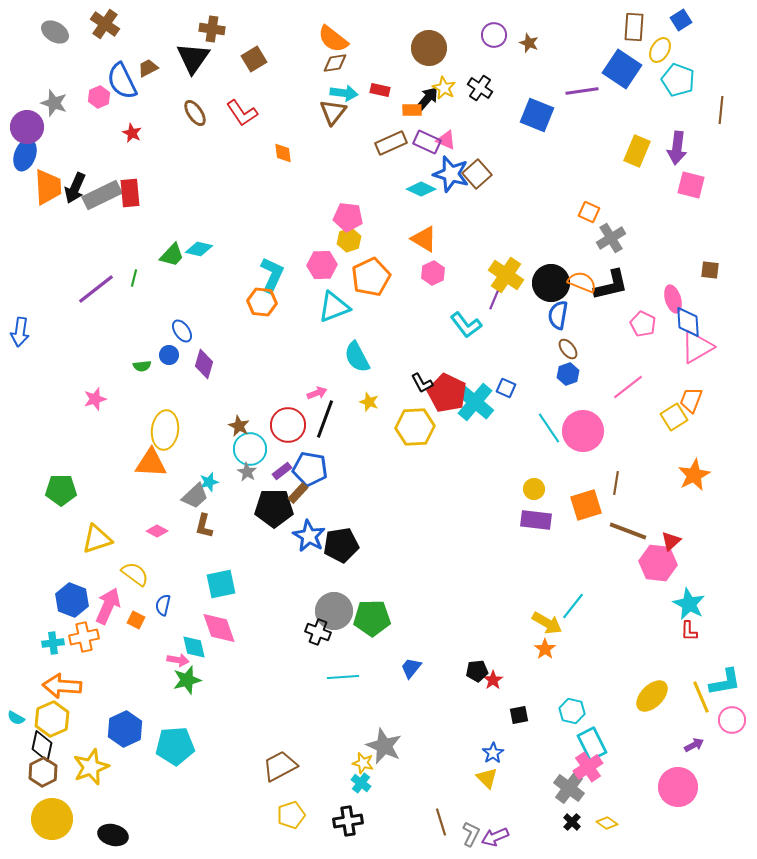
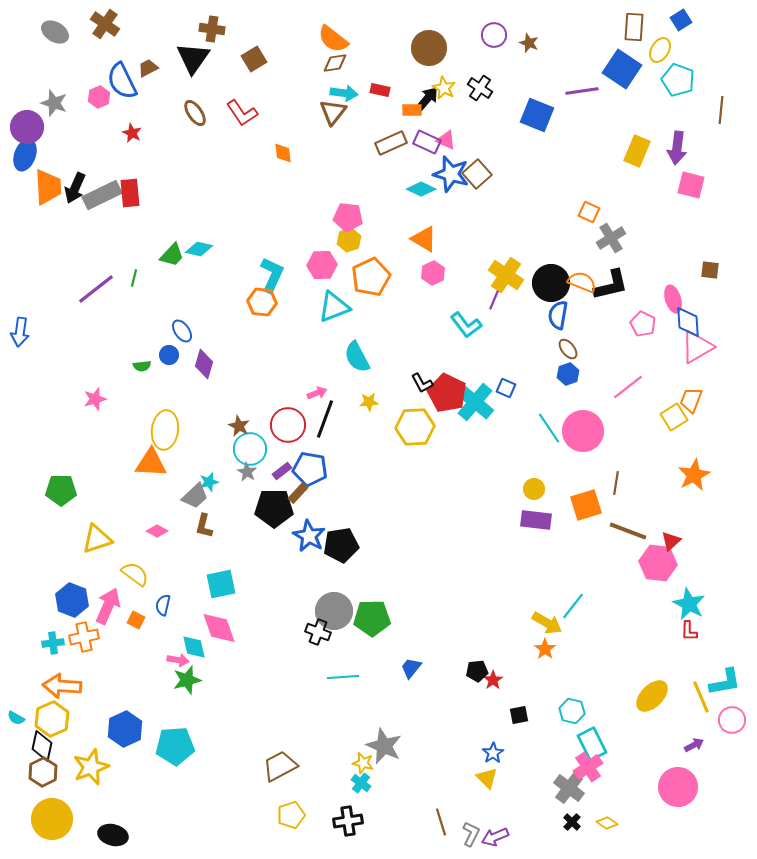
yellow star at (369, 402): rotated 24 degrees counterclockwise
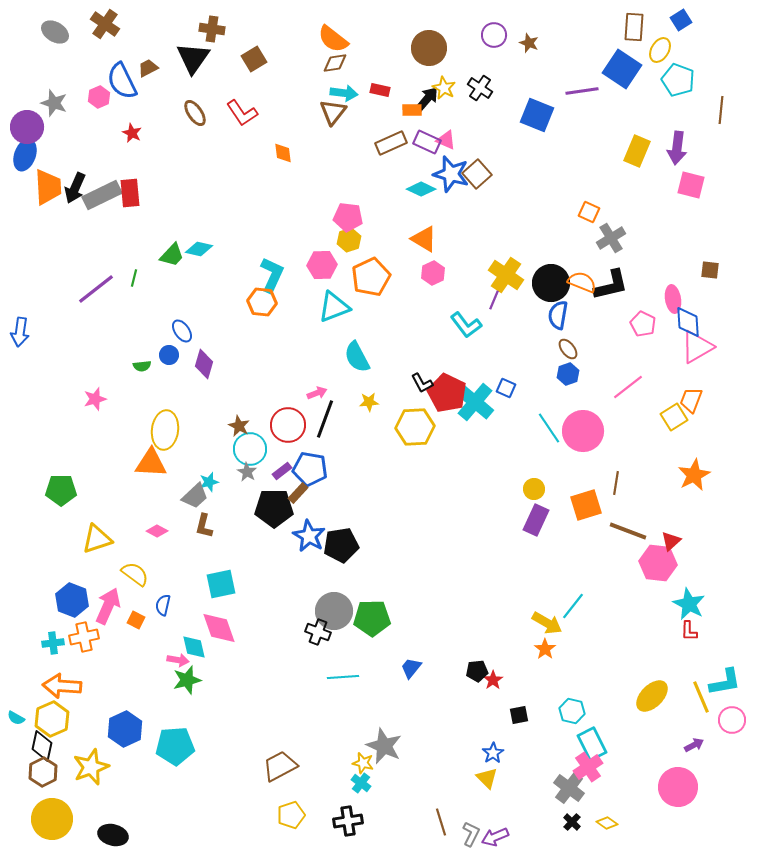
pink ellipse at (673, 299): rotated 8 degrees clockwise
purple rectangle at (536, 520): rotated 72 degrees counterclockwise
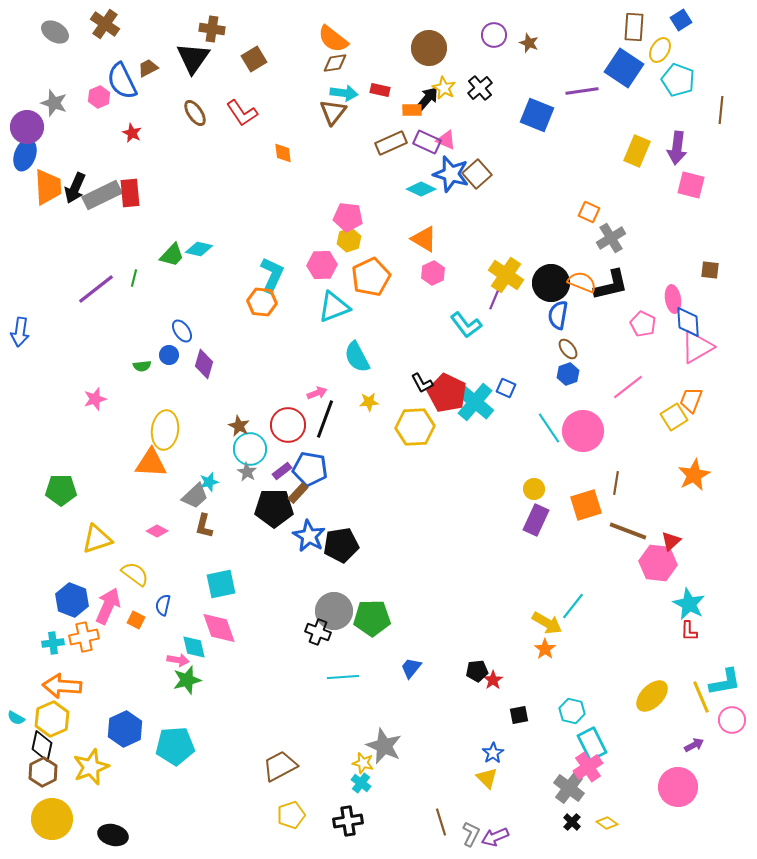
blue square at (622, 69): moved 2 px right, 1 px up
black cross at (480, 88): rotated 15 degrees clockwise
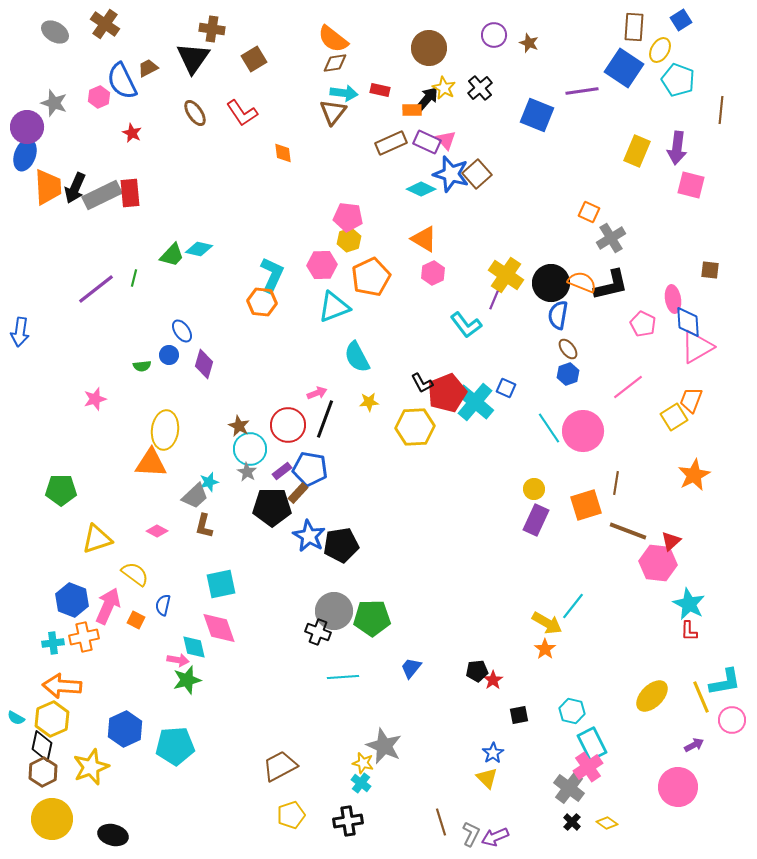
pink triangle at (446, 140): rotated 25 degrees clockwise
red pentagon at (447, 393): rotated 24 degrees clockwise
black pentagon at (274, 508): moved 2 px left, 1 px up
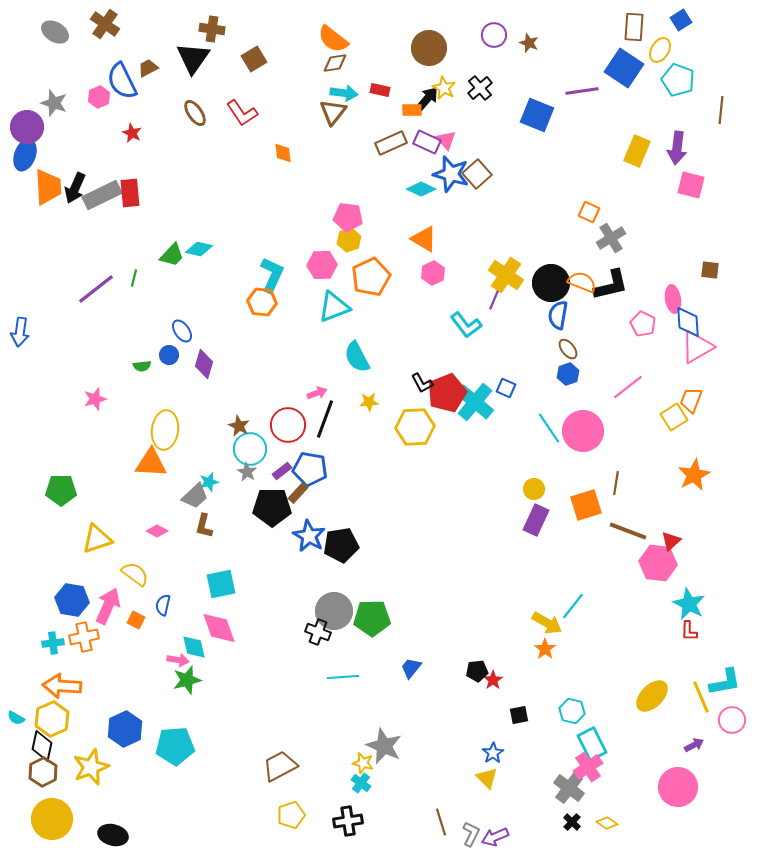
blue hexagon at (72, 600): rotated 12 degrees counterclockwise
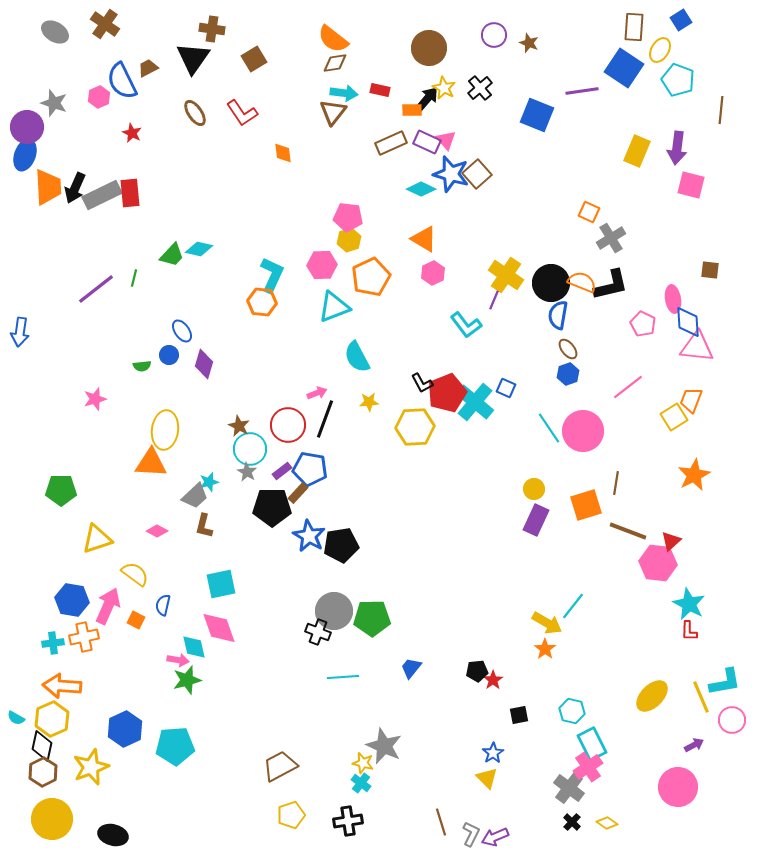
pink triangle at (697, 347): rotated 36 degrees clockwise
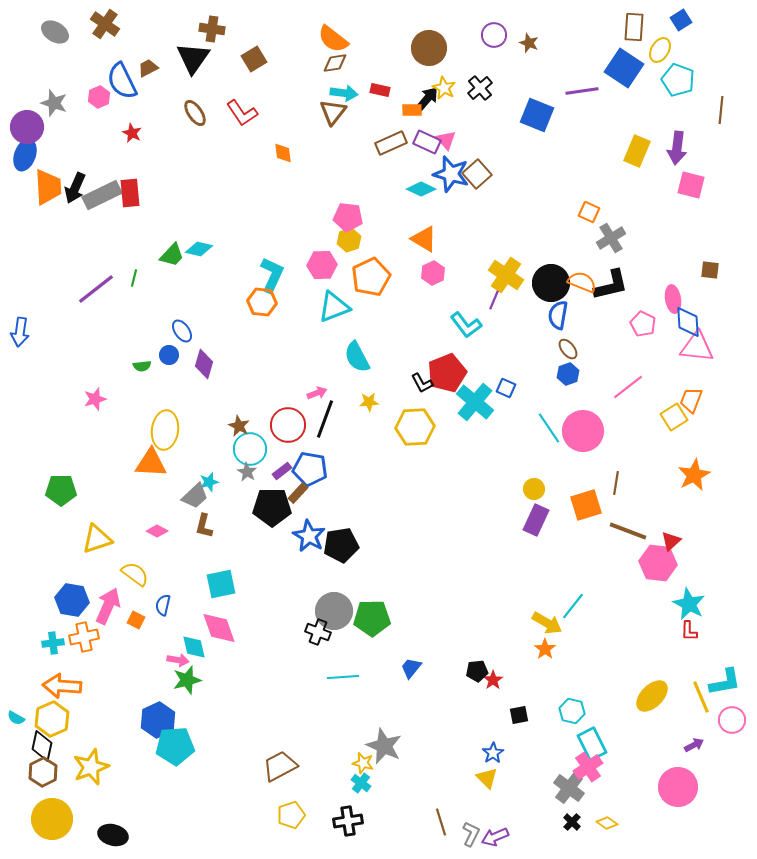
red pentagon at (447, 393): moved 20 px up
blue hexagon at (125, 729): moved 33 px right, 9 px up
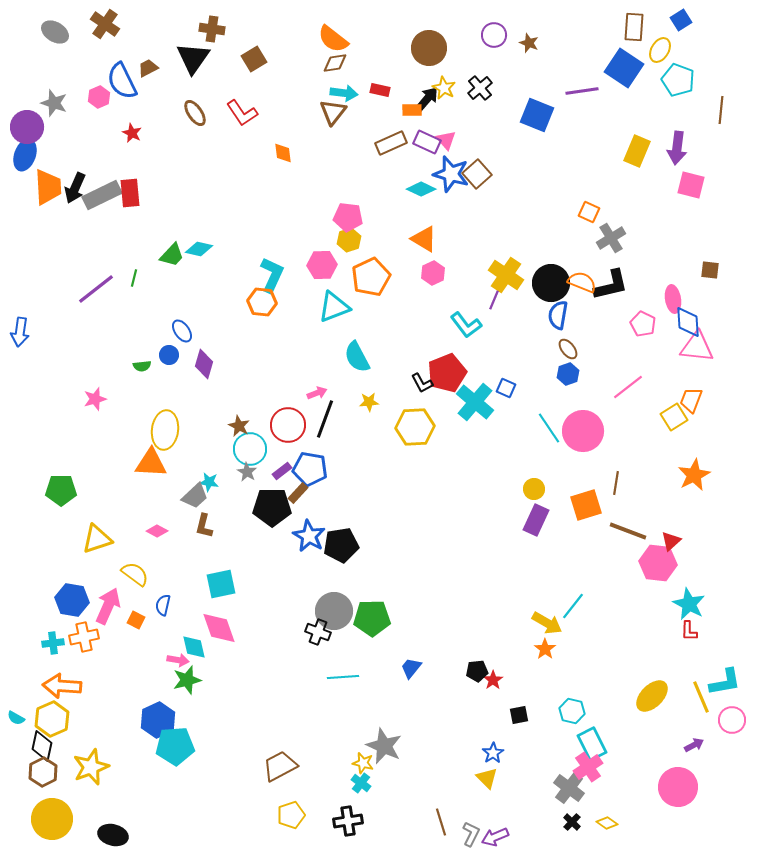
cyan star at (209, 482): rotated 24 degrees clockwise
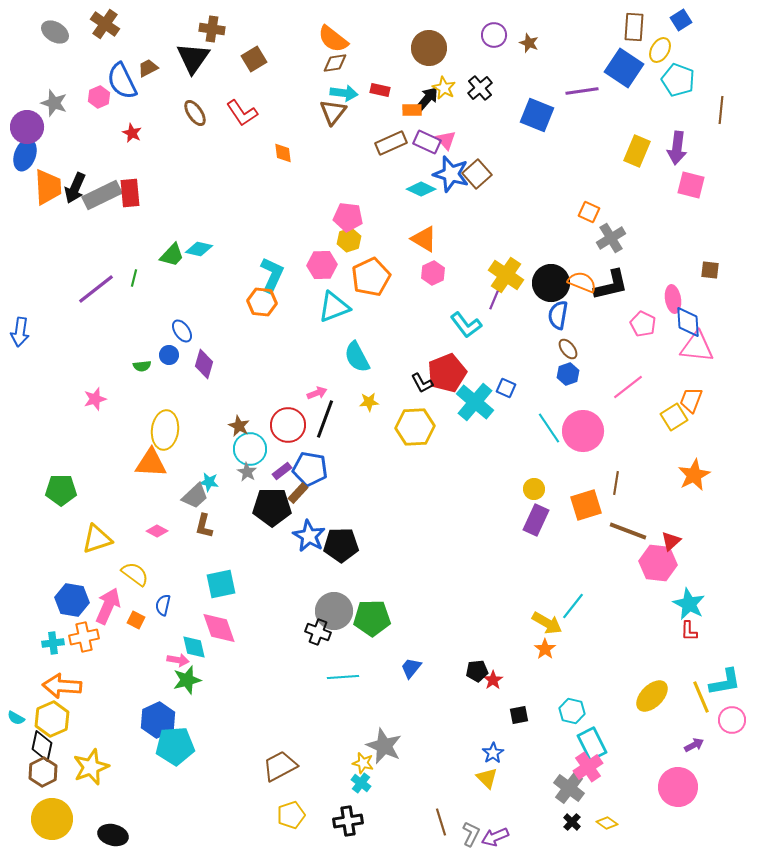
black pentagon at (341, 545): rotated 8 degrees clockwise
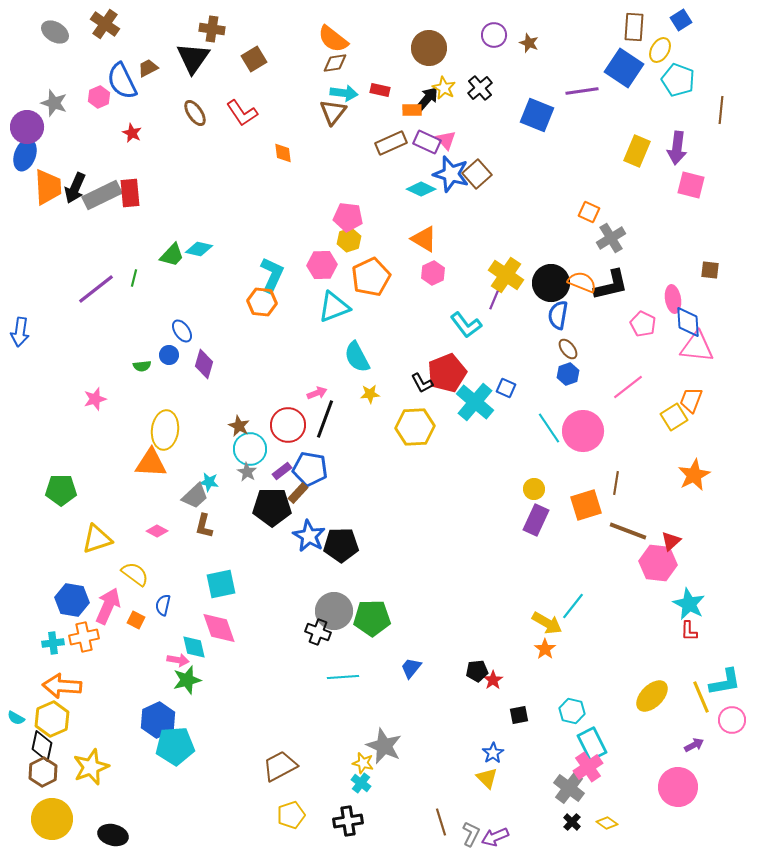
yellow star at (369, 402): moved 1 px right, 8 px up
